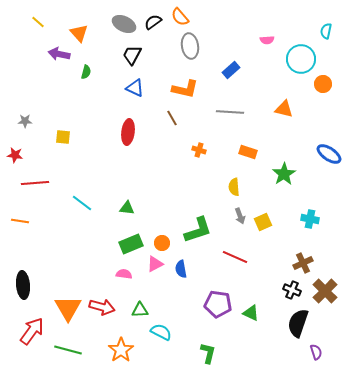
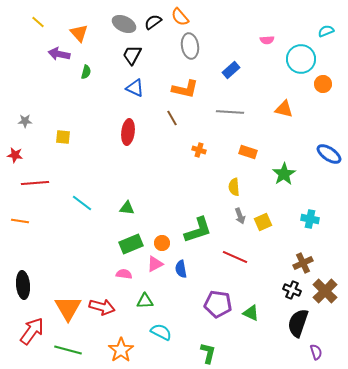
cyan semicircle at (326, 31): rotated 56 degrees clockwise
green triangle at (140, 310): moved 5 px right, 9 px up
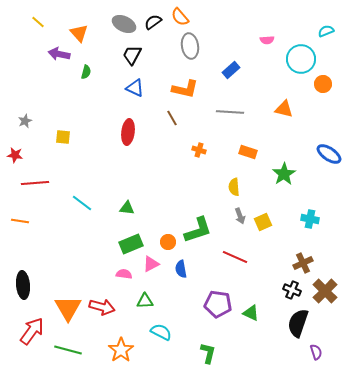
gray star at (25, 121): rotated 24 degrees counterclockwise
orange circle at (162, 243): moved 6 px right, 1 px up
pink triangle at (155, 264): moved 4 px left
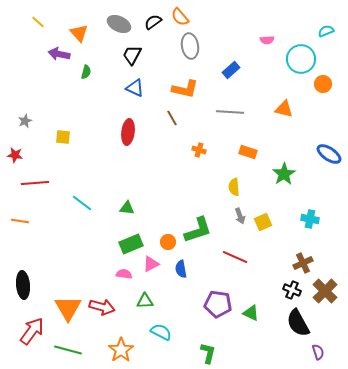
gray ellipse at (124, 24): moved 5 px left
black semicircle at (298, 323): rotated 48 degrees counterclockwise
purple semicircle at (316, 352): moved 2 px right
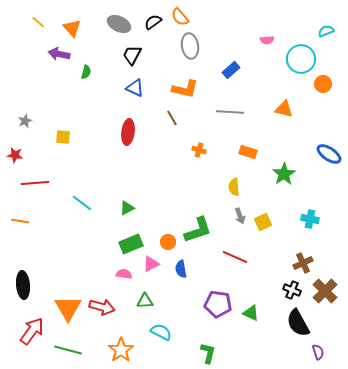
orange triangle at (79, 33): moved 7 px left, 5 px up
green triangle at (127, 208): rotated 35 degrees counterclockwise
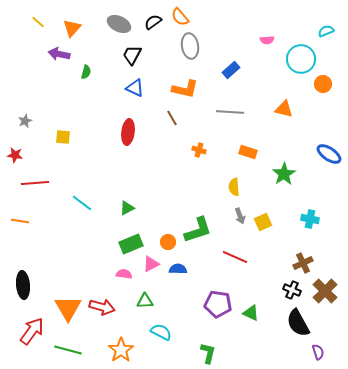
orange triangle at (72, 28): rotated 24 degrees clockwise
blue semicircle at (181, 269): moved 3 px left; rotated 102 degrees clockwise
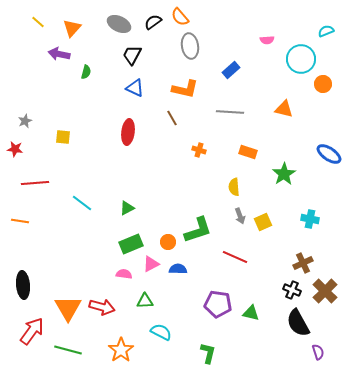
red star at (15, 155): moved 6 px up
green triangle at (251, 313): rotated 12 degrees counterclockwise
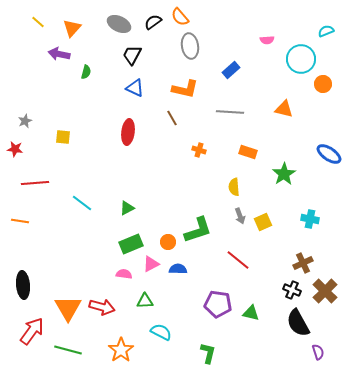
red line at (235, 257): moved 3 px right, 3 px down; rotated 15 degrees clockwise
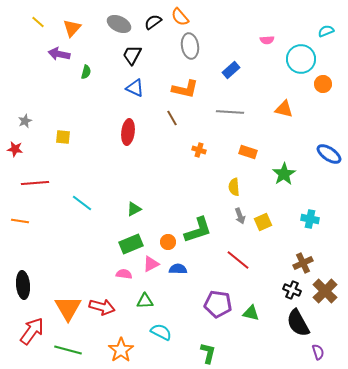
green triangle at (127, 208): moved 7 px right, 1 px down
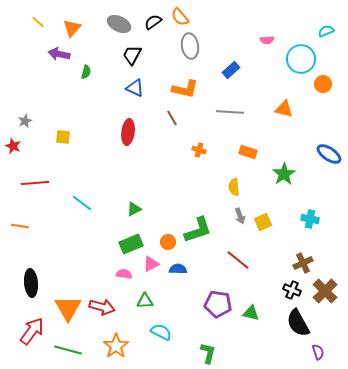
red star at (15, 149): moved 2 px left, 3 px up; rotated 14 degrees clockwise
orange line at (20, 221): moved 5 px down
black ellipse at (23, 285): moved 8 px right, 2 px up
orange star at (121, 350): moved 5 px left, 4 px up
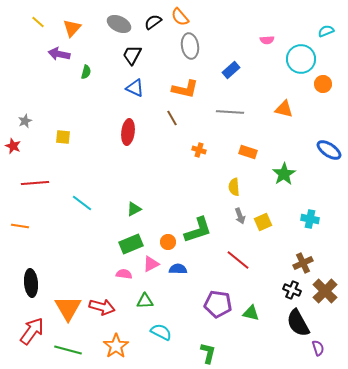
blue ellipse at (329, 154): moved 4 px up
purple semicircle at (318, 352): moved 4 px up
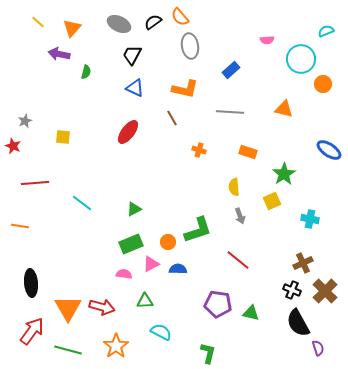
red ellipse at (128, 132): rotated 30 degrees clockwise
yellow square at (263, 222): moved 9 px right, 21 px up
